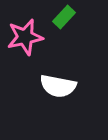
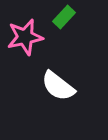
white semicircle: rotated 27 degrees clockwise
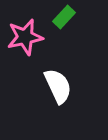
white semicircle: rotated 153 degrees counterclockwise
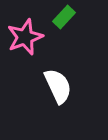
pink star: rotated 9 degrees counterclockwise
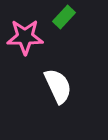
pink star: rotated 21 degrees clockwise
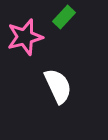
pink star: rotated 15 degrees counterclockwise
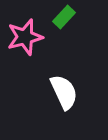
white semicircle: moved 6 px right, 6 px down
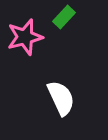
white semicircle: moved 3 px left, 6 px down
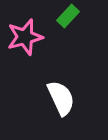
green rectangle: moved 4 px right, 1 px up
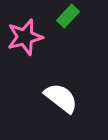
white semicircle: rotated 27 degrees counterclockwise
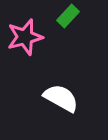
white semicircle: rotated 9 degrees counterclockwise
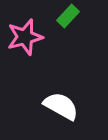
white semicircle: moved 8 px down
